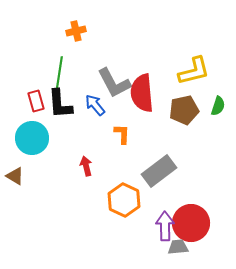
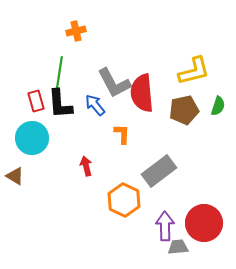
red circle: moved 13 px right
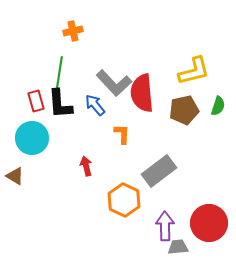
orange cross: moved 3 px left
gray L-shape: rotated 15 degrees counterclockwise
red circle: moved 5 px right
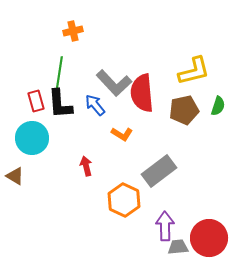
orange L-shape: rotated 120 degrees clockwise
red circle: moved 15 px down
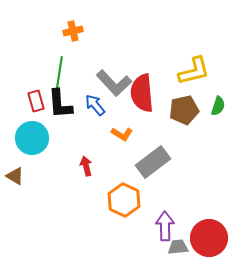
gray rectangle: moved 6 px left, 9 px up
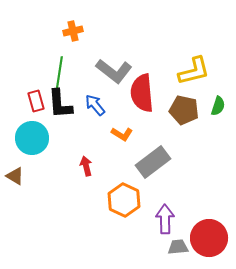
gray L-shape: moved 12 px up; rotated 9 degrees counterclockwise
brown pentagon: rotated 24 degrees clockwise
purple arrow: moved 7 px up
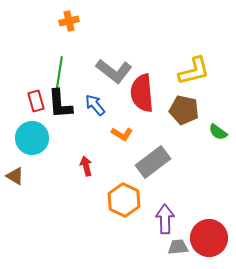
orange cross: moved 4 px left, 10 px up
green semicircle: moved 26 px down; rotated 108 degrees clockwise
